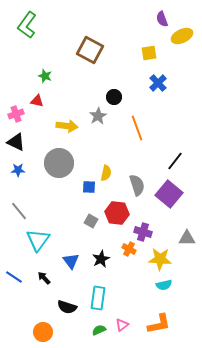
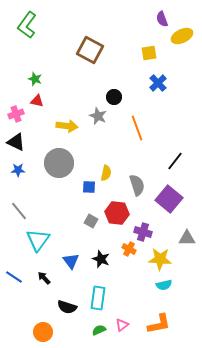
green star: moved 10 px left, 3 px down
gray star: rotated 18 degrees counterclockwise
purple square: moved 5 px down
black star: rotated 24 degrees counterclockwise
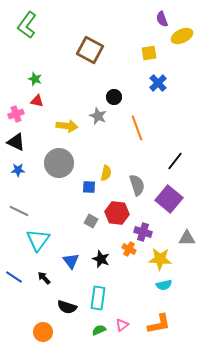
gray line: rotated 24 degrees counterclockwise
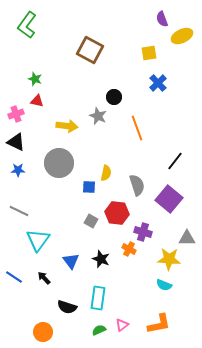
yellow star: moved 9 px right
cyan semicircle: rotated 35 degrees clockwise
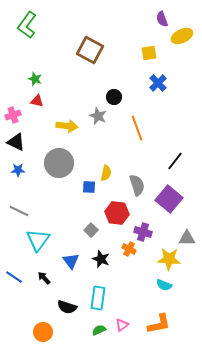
pink cross: moved 3 px left, 1 px down
gray square: moved 9 px down; rotated 16 degrees clockwise
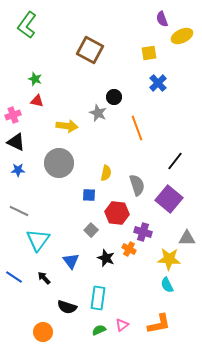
gray star: moved 3 px up
blue square: moved 8 px down
black star: moved 5 px right, 1 px up
cyan semicircle: moved 3 px right; rotated 42 degrees clockwise
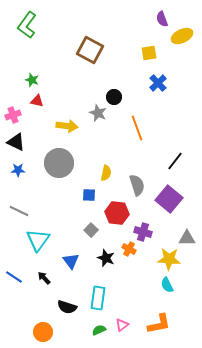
green star: moved 3 px left, 1 px down
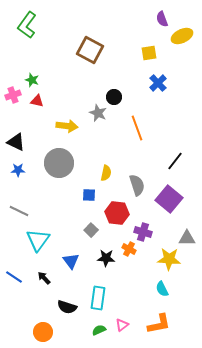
pink cross: moved 20 px up
black star: rotated 18 degrees counterclockwise
cyan semicircle: moved 5 px left, 4 px down
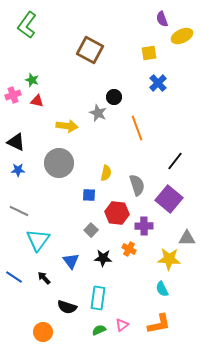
purple cross: moved 1 px right, 6 px up; rotated 18 degrees counterclockwise
black star: moved 3 px left
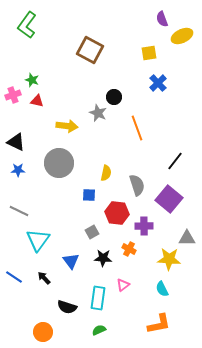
gray square: moved 1 px right, 2 px down; rotated 16 degrees clockwise
pink triangle: moved 1 px right, 40 px up
